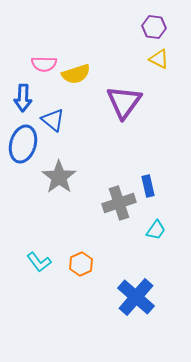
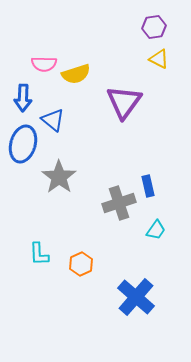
purple hexagon: rotated 15 degrees counterclockwise
cyan L-shape: moved 8 px up; rotated 35 degrees clockwise
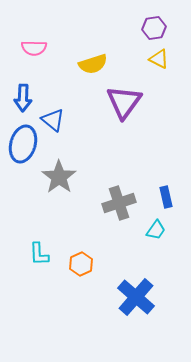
purple hexagon: moved 1 px down
pink semicircle: moved 10 px left, 16 px up
yellow semicircle: moved 17 px right, 10 px up
blue rectangle: moved 18 px right, 11 px down
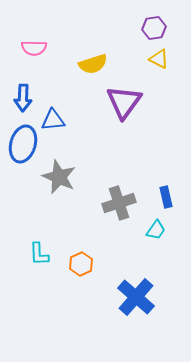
blue triangle: rotated 45 degrees counterclockwise
gray star: rotated 12 degrees counterclockwise
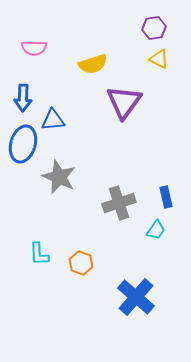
orange hexagon: moved 1 px up; rotated 15 degrees counterclockwise
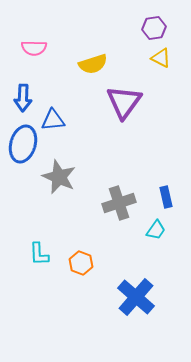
yellow triangle: moved 2 px right, 1 px up
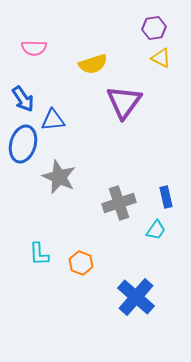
blue arrow: moved 1 px down; rotated 36 degrees counterclockwise
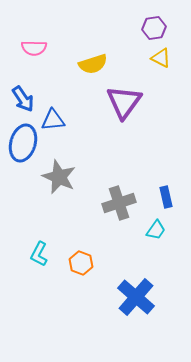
blue ellipse: moved 1 px up
cyan L-shape: rotated 30 degrees clockwise
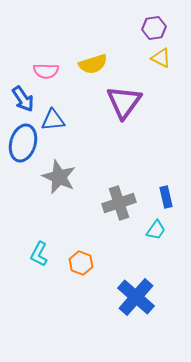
pink semicircle: moved 12 px right, 23 px down
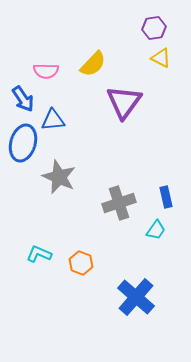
yellow semicircle: rotated 28 degrees counterclockwise
cyan L-shape: rotated 85 degrees clockwise
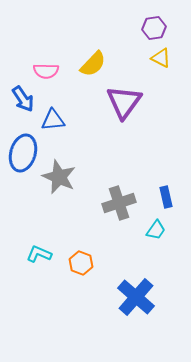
blue ellipse: moved 10 px down
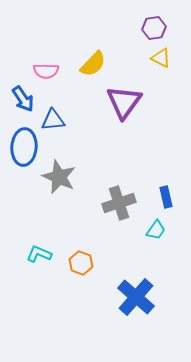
blue ellipse: moved 1 px right, 6 px up; rotated 12 degrees counterclockwise
